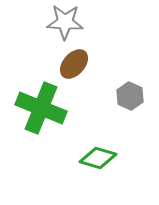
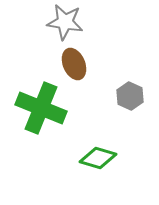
gray star: rotated 6 degrees clockwise
brown ellipse: rotated 64 degrees counterclockwise
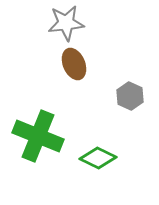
gray star: moved 1 px right, 1 px down; rotated 15 degrees counterclockwise
green cross: moved 3 px left, 28 px down
green diamond: rotated 9 degrees clockwise
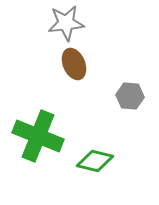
gray hexagon: rotated 20 degrees counterclockwise
green diamond: moved 3 px left, 3 px down; rotated 12 degrees counterclockwise
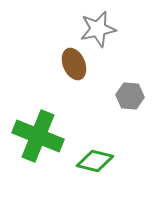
gray star: moved 32 px right, 6 px down; rotated 6 degrees counterclockwise
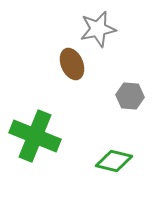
brown ellipse: moved 2 px left
green cross: moved 3 px left
green diamond: moved 19 px right
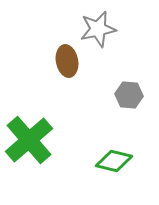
brown ellipse: moved 5 px left, 3 px up; rotated 12 degrees clockwise
gray hexagon: moved 1 px left, 1 px up
green cross: moved 6 px left, 4 px down; rotated 27 degrees clockwise
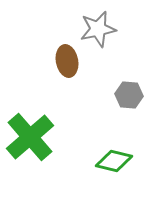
green cross: moved 1 px right, 3 px up
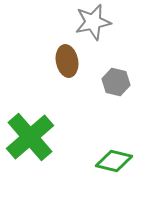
gray star: moved 5 px left, 7 px up
gray hexagon: moved 13 px left, 13 px up; rotated 8 degrees clockwise
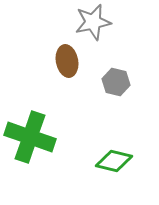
green cross: rotated 30 degrees counterclockwise
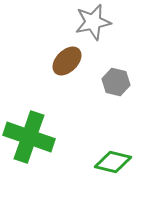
brown ellipse: rotated 56 degrees clockwise
green cross: moved 1 px left
green diamond: moved 1 px left, 1 px down
